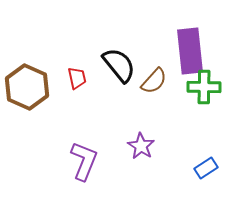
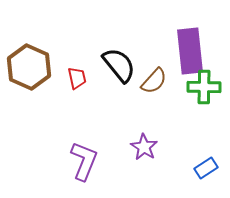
brown hexagon: moved 2 px right, 20 px up
purple star: moved 3 px right, 1 px down
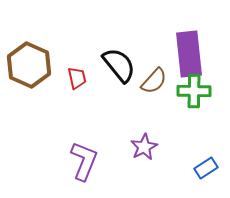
purple rectangle: moved 1 px left, 3 px down
brown hexagon: moved 2 px up
green cross: moved 10 px left, 4 px down
purple star: rotated 12 degrees clockwise
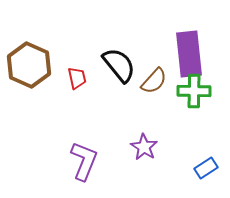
purple star: rotated 12 degrees counterclockwise
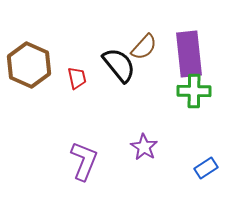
brown semicircle: moved 10 px left, 34 px up
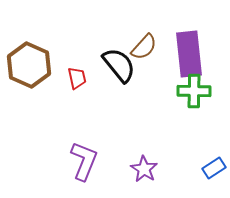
purple star: moved 22 px down
blue rectangle: moved 8 px right
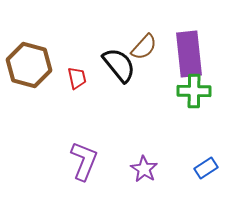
brown hexagon: rotated 9 degrees counterclockwise
blue rectangle: moved 8 px left
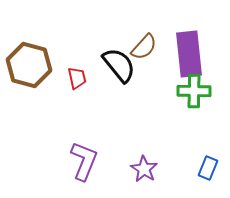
blue rectangle: moved 2 px right; rotated 35 degrees counterclockwise
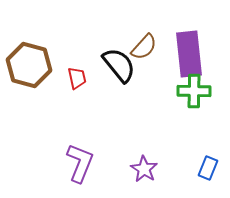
purple L-shape: moved 4 px left, 2 px down
